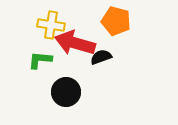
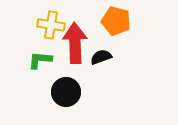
red arrow: rotated 72 degrees clockwise
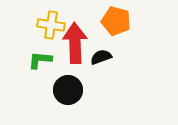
black circle: moved 2 px right, 2 px up
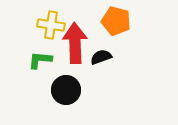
black circle: moved 2 px left
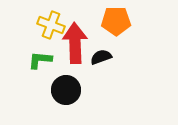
orange pentagon: rotated 16 degrees counterclockwise
yellow cross: rotated 12 degrees clockwise
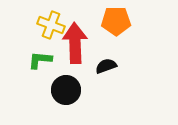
black semicircle: moved 5 px right, 9 px down
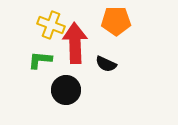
black semicircle: moved 2 px up; rotated 135 degrees counterclockwise
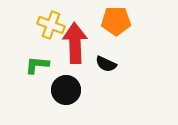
green L-shape: moved 3 px left, 5 px down
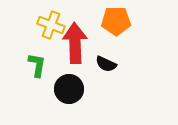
green L-shape: rotated 95 degrees clockwise
black circle: moved 3 px right, 1 px up
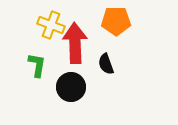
black semicircle: rotated 45 degrees clockwise
black circle: moved 2 px right, 2 px up
